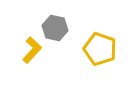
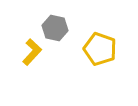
yellow L-shape: moved 2 px down
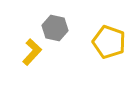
yellow pentagon: moved 9 px right, 7 px up
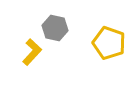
yellow pentagon: moved 1 px down
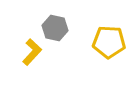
yellow pentagon: moved 1 px up; rotated 16 degrees counterclockwise
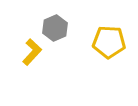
gray hexagon: rotated 25 degrees clockwise
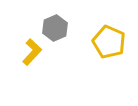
yellow pentagon: rotated 20 degrees clockwise
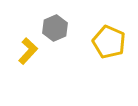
yellow L-shape: moved 4 px left, 1 px up
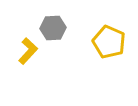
gray hexagon: moved 2 px left; rotated 20 degrees clockwise
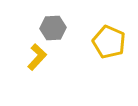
yellow L-shape: moved 9 px right, 6 px down
